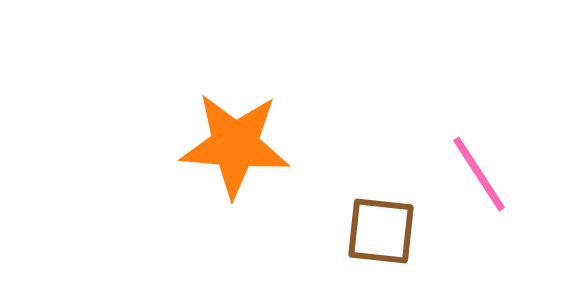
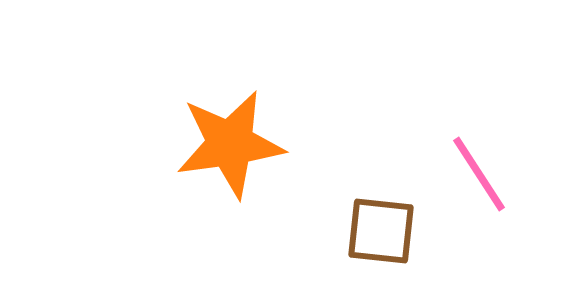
orange star: moved 5 px left, 1 px up; rotated 13 degrees counterclockwise
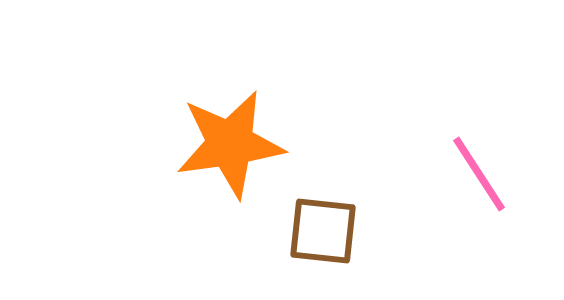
brown square: moved 58 px left
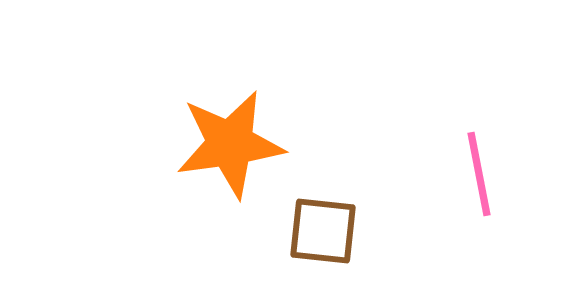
pink line: rotated 22 degrees clockwise
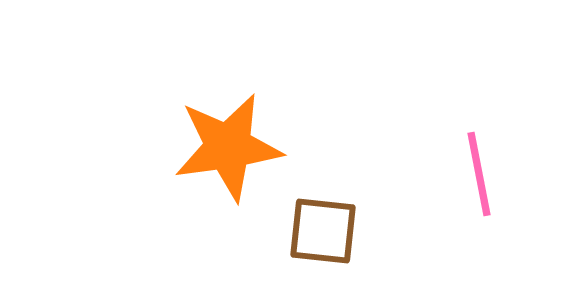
orange star: moved 2 px left, 3 px down
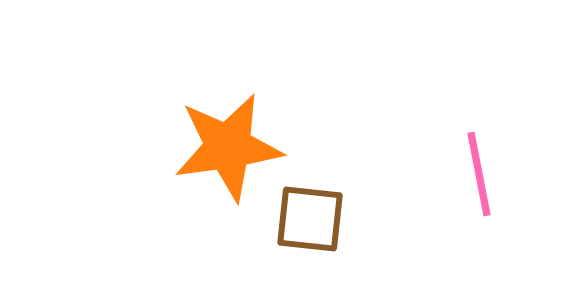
brown square: moved 13 px left, 12 px up
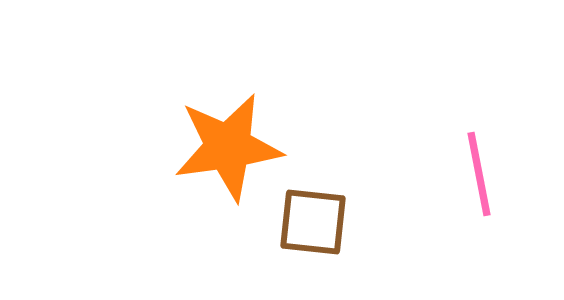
brown square: moved 3 px right, 3 px down
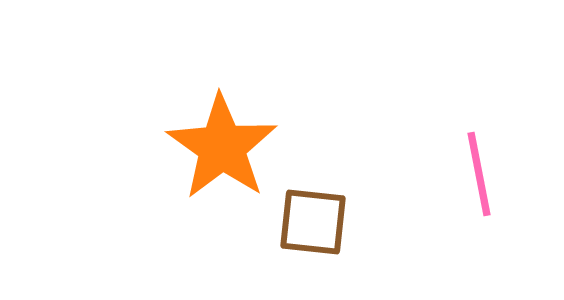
orange star: moved 6 px left; rotated 29 degrees counterclockwise
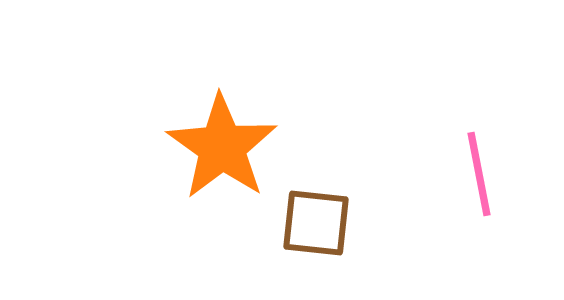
brown square: moved 3 px right, 1 px down
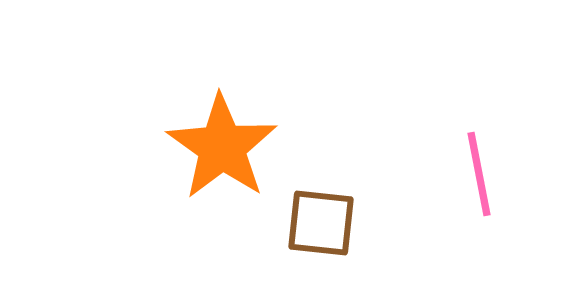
brown square: moved 5 px right
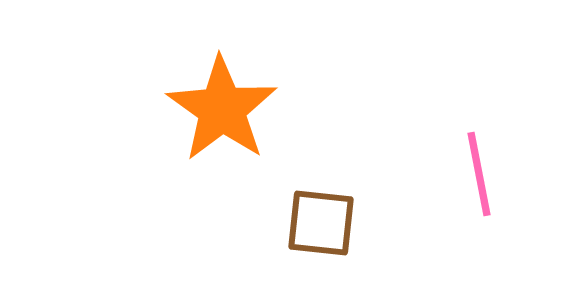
orange star: moved 38 px up
